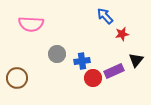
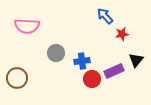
pink semicircle: moved 4 px left, 2 px down
gray circle: moved 1 px left, 1 px up
red circle: moved 1 px left, 1 px down
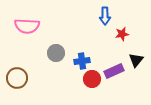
blue arrow: rotated 138 degrees counterclockwise
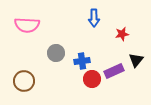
blue arrow: moved 11 px left, 2 px down
pink semicircle: moved 1 px up
brown circle: moved 7 px right, 3 px down
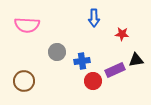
red star: rotated 16 degrees clockwise
gray circle: moved 1 px right, 1 px up
black triangle: rotated 42 degrees clockwise
purple rectangle: moved 1 px right, 1 px up
red circle: moved 1 px right, 2 px down
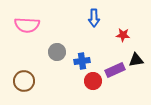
red star: moved 1 px right, 1 px down
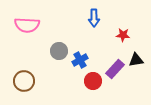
gray circle: moved 2 px right, 1 px up
blue cross: moved 2 px left, 1 px up; rotated 21 degrees counterclockwise
purple rectangle: moved 1 px up; rotated 24 degrees counterclockwise
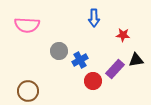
brown circle: moved 4 px right, 10 px down
